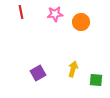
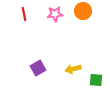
red line: moved 3 px right, 2 px down
orange circle: moved 2 px right, 11 px up
yellow arrow: rotated 119 degrees counterclockwise
purple square: moved 5 px up
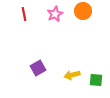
pink star: rotated 21 degrees counterclockwise
yellow arrow: moved 1 px left, 6 px down
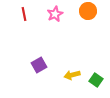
orange circle: moved 5 px right
purple square: moved 1 px right, 3 px up
green square: rotated 32 degrees clockwise
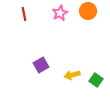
pink star: moved 5 px right, 1 px up
purple square: moved 2 px right
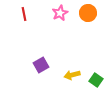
orange circle: moved 2 px down
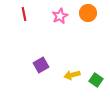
pink star: moved 3 px down
